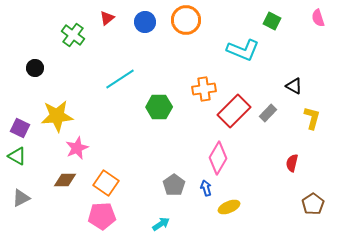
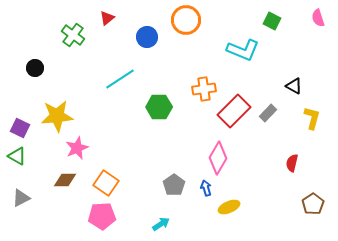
blue circle: moved 2 px right, 15 px down
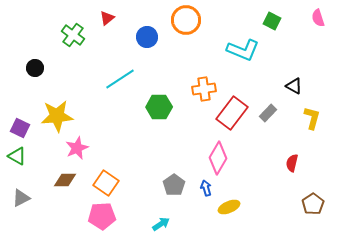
red rectangle: moved 2 px left, 2 px down; rotated 8 degrees counterclockwise
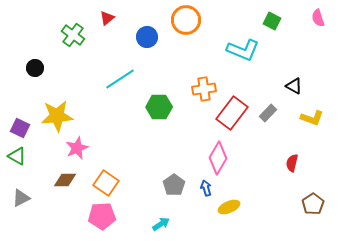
yellow L-shape: rotated 95 degrees clockwise
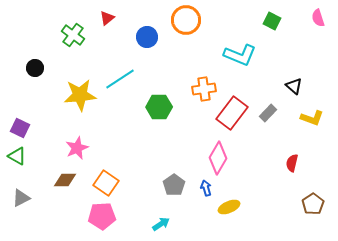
cyan L-shape: moved 3 px left, 5 px down
black triangle: rotated 12 degrees clockwise
yellow star: moved 23 px right, 21 px up
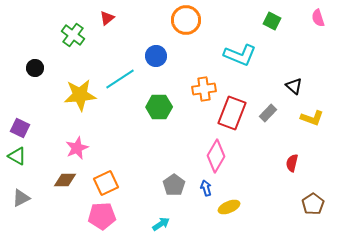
blue circle: moved 9 px right, 19 px down
red rectangle: rotated 16 degrees counterclockwise
pink diamond: moved 2 px left, 2 px up
orange square: rotated 30 degrees clockwise
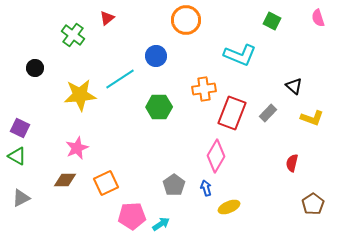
pink pentagon: moved 30 px right
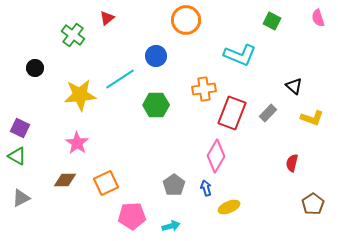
green hexagon: moved 3 px left, 2 px up
pink star: moved 5 px up; rotated 15 degrees counterclockwise
cyan arrow: moved 10 px right, 2 px down; rotated 18 degrees clockwise
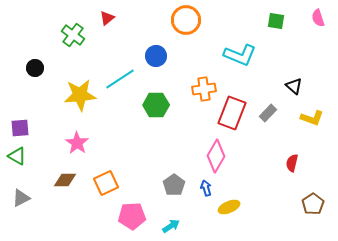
green square: moved 4 px right; rotated 18 degrees counterclockwise
purple square: rotated 30 degrees counterclockwise
cyan arrow: rotated 18 degrees counterclockwise
